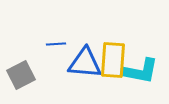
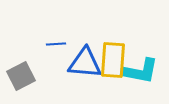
gray square: moved 1 px down
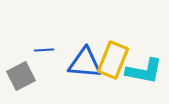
blue line: moved 12 px left, 6 px down
yellow rectangle: rotated 18 degrees clockwise
cyan L-shape: moved 4 px right
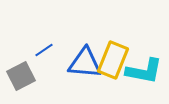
blue line: rotated 30 degrees counterclockwise
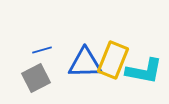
blue line: moved 2 px left; rotated 18 degrees clockwise
blue triangle: rotated 6 degrees counterclockwise
gray square: moved 15 px right, 2 px down
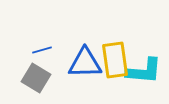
yellow rectangle: moved 2 px right; rotated 30 degrees counterclockwise
cyan L-shape: rotated 6 degrees counterclockwise
gray square: rotated 32 degrees counterclockwise
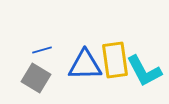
blue triangle: moved 2 px down
cyan L-shape: rotated 57 degrees clockwise
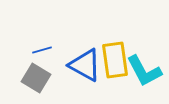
blue triangle: rotated 30 degrees clockwise
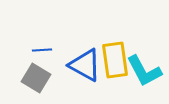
blue line: rotated 12 degrees clockwise
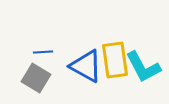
blue line: moved 1 px right, 2 px down
blue triangle: moved 1 px right, 1 px down
cyan L-shape: moved 1 px left, 4 px up
